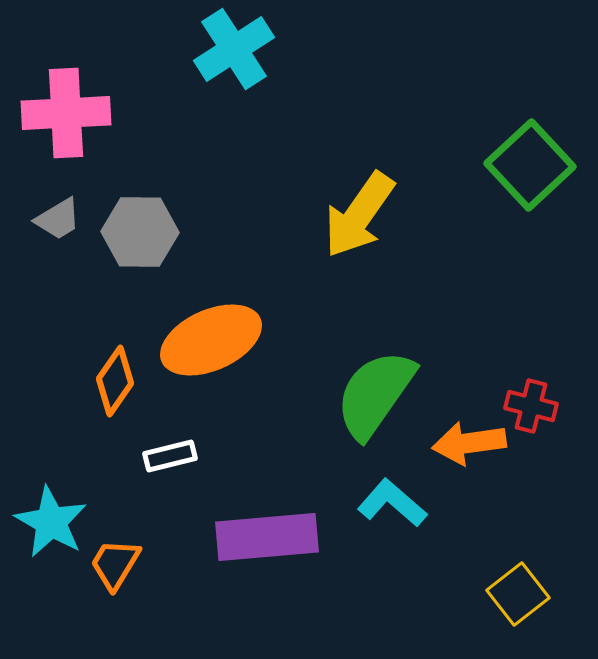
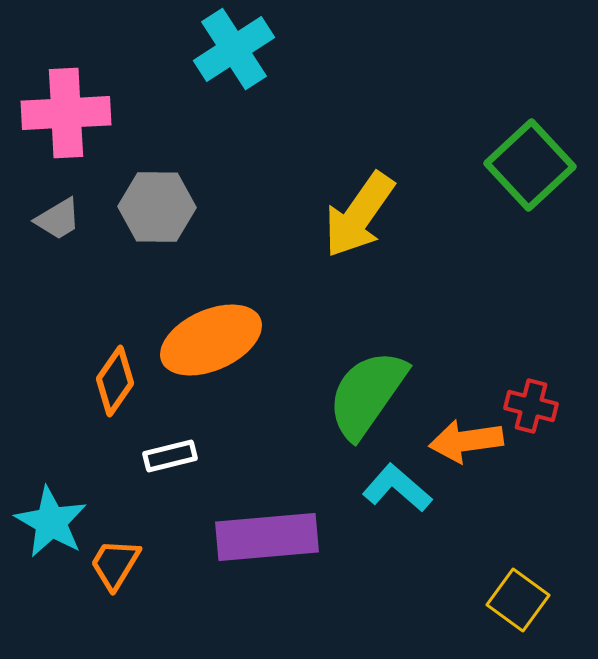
gray hexagon: moved 17 px right, 25 px up
green semicircle: moved 8 px left
orange arrow: moved 3 px left, 2 px up
cyan L-shape: moved 5 px right, 15 px up
yellow square: moved 6 px down; rotated 16 degrees counterclockwise
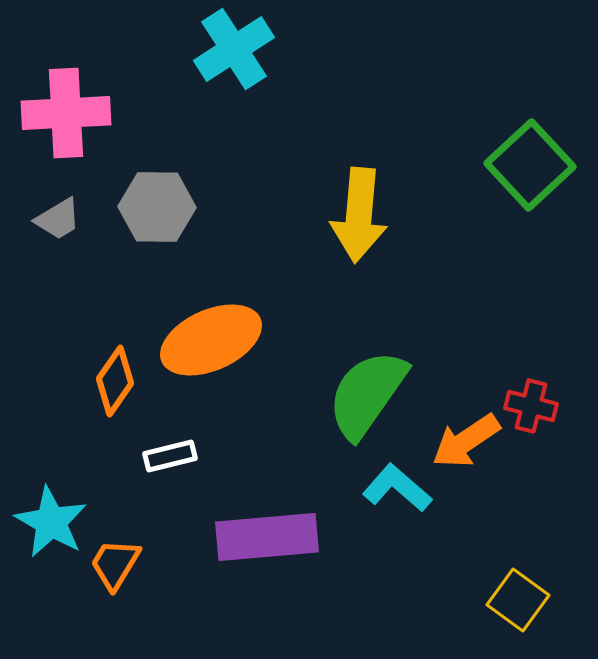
yellow arrow: rotated 30 degrees counterclockwise
orange arrow: rotated 26 degrees counterclockwise
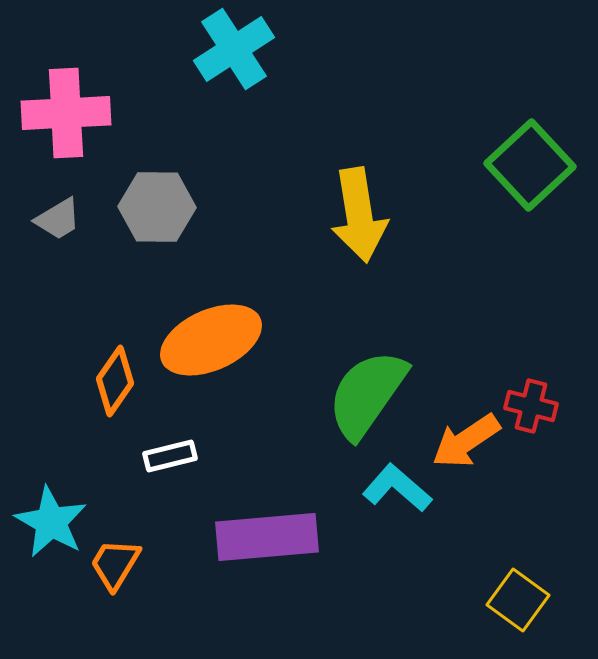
yellow arrow: rotated 14 degrees counterclockwise
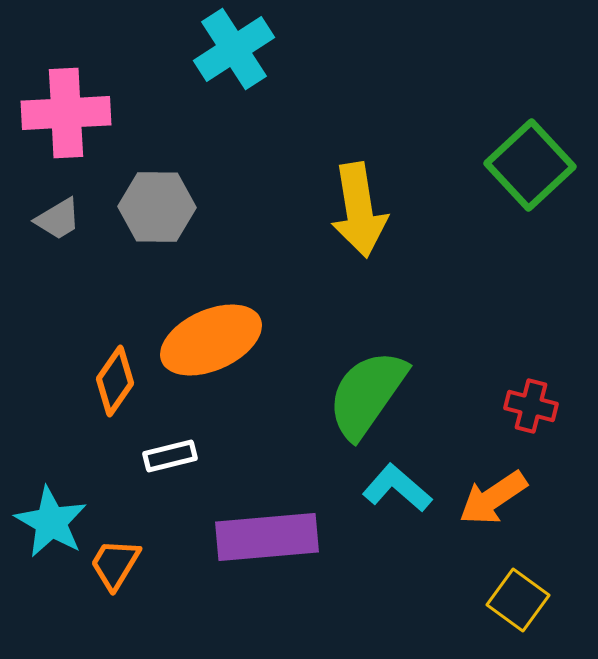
yellow arrow: moved 5 px up
orange arrow: moved 27 px right, 57 px down
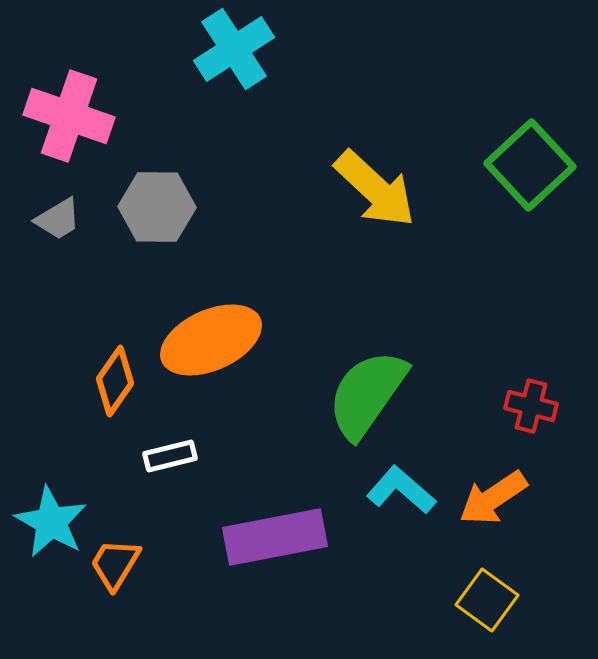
pink cross: moved 3 px right, 3 px down; rotated 22 degrees clockwise
yellow arrow: moved 16 px right, 21 px up; rotated 38 degrees counterclockwise
cyan L-shape: moved 4 px right, 2 px down
purple rectangle: moved 8 px right; rotated 6 degrees counterclockwise
yellow square: moved 31 px left
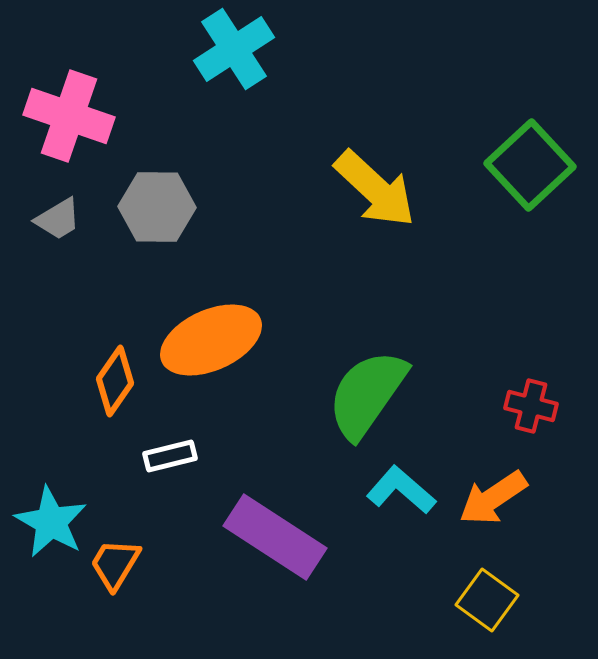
purple rectangle: rotated 44 degrees clockwise
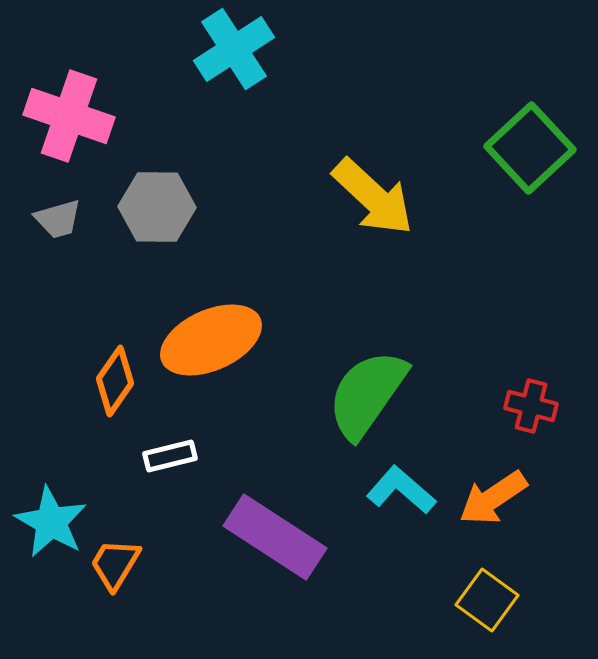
green square: moved 17 px up
yellow arrow: moved 2 px left, 8 px down
gray trapezoid: rotated 15 degrees clockwise
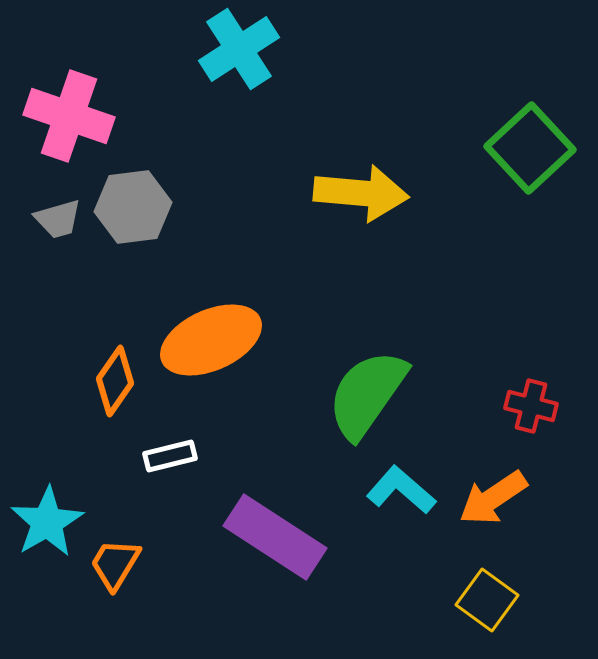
cyan cross: moved 5 px right
yellow arrow: moved 12 px left, 4 px up; rotated 38 degrees counterclockwise
gray hexagon: moved 24 px left; rotated 8 degrees counterclockwise
cyan star: moved 4 px left; rotated 12 degrees clockwise
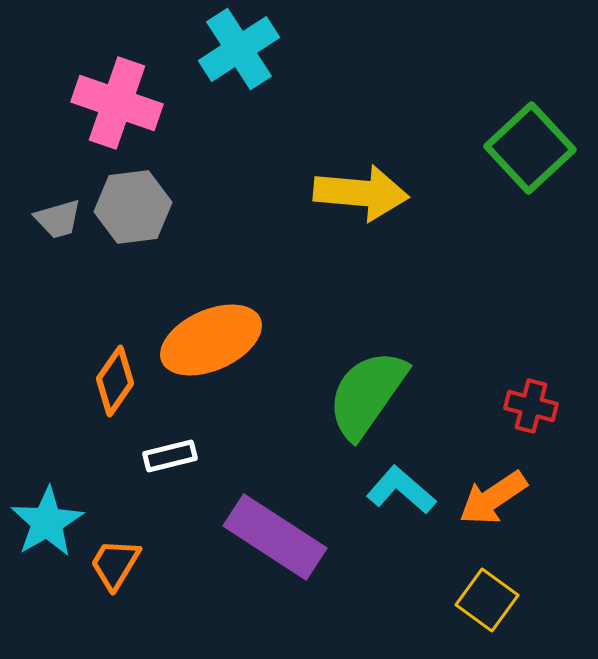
pink cross: moved 48 px right, 13 px up
